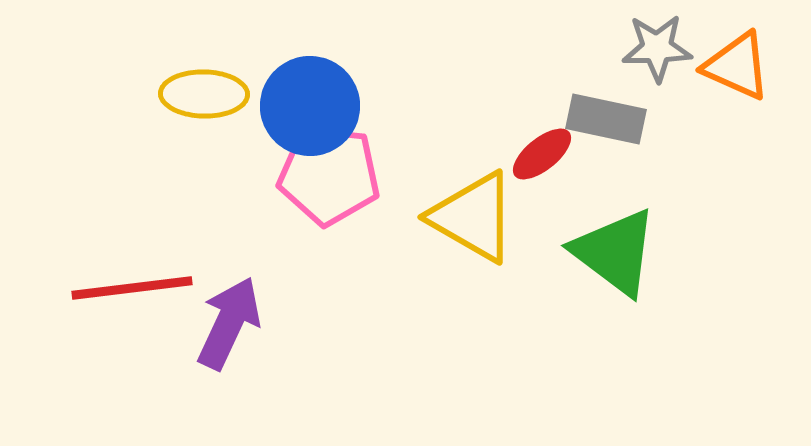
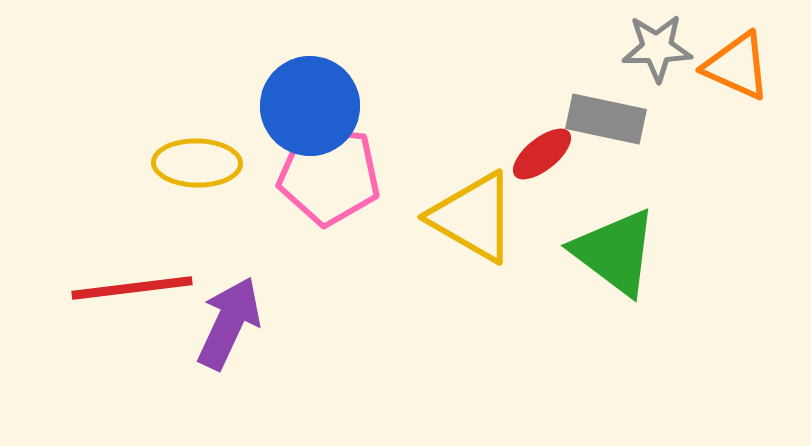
yellow ellipse: moved 7 px left, 69 px down
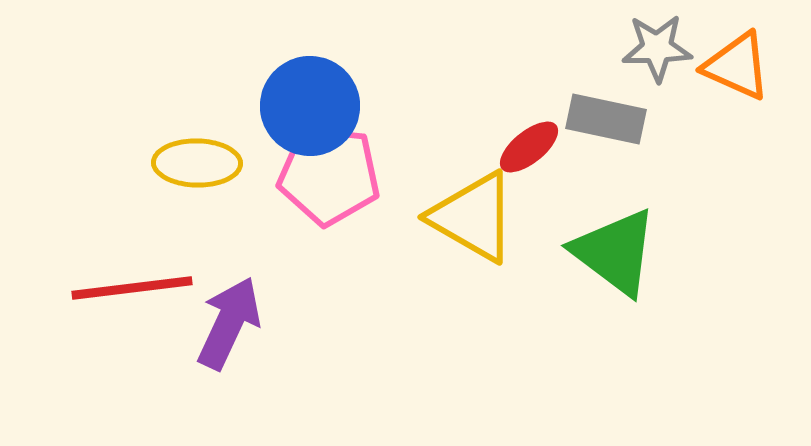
red ellipse: moved 13 px left, 7 px up
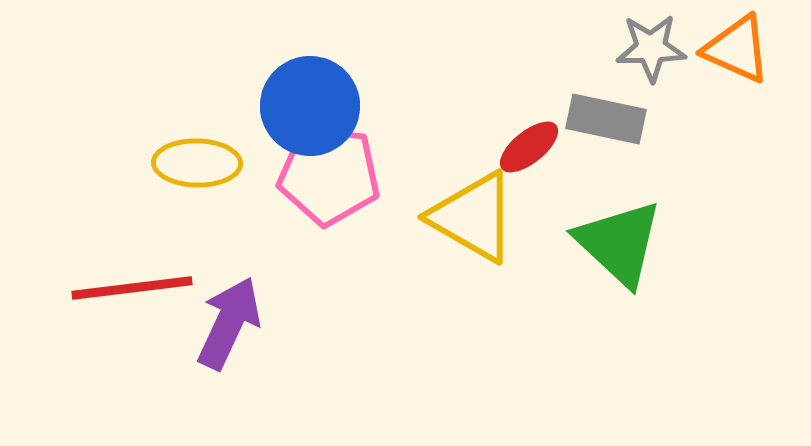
gray star: moved 6 px left
orange triangle: moved 17 px up
green triangle: moved 4 px right, 9 px up; rotated 6 degrees clockwise
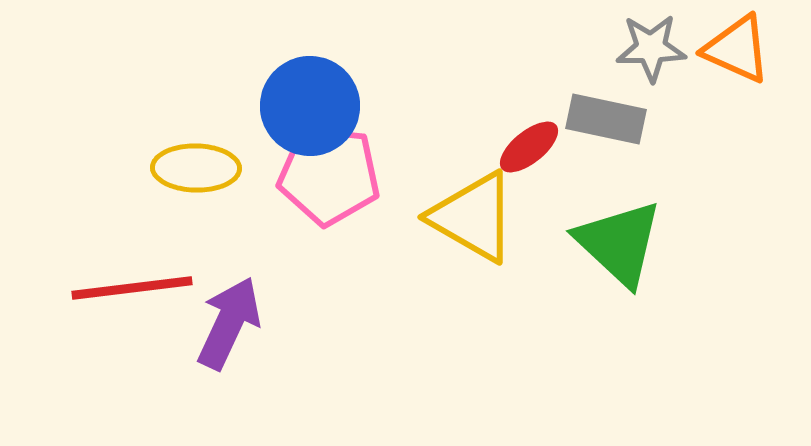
yellow ellipse: moved 1 px left, 5 px down
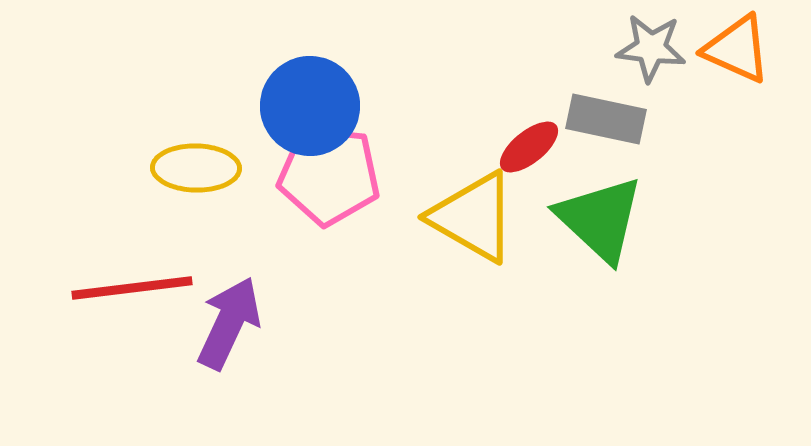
gray star: rotated 8 degrees clockwise
green triangle: moved 19 px left, 24 px up
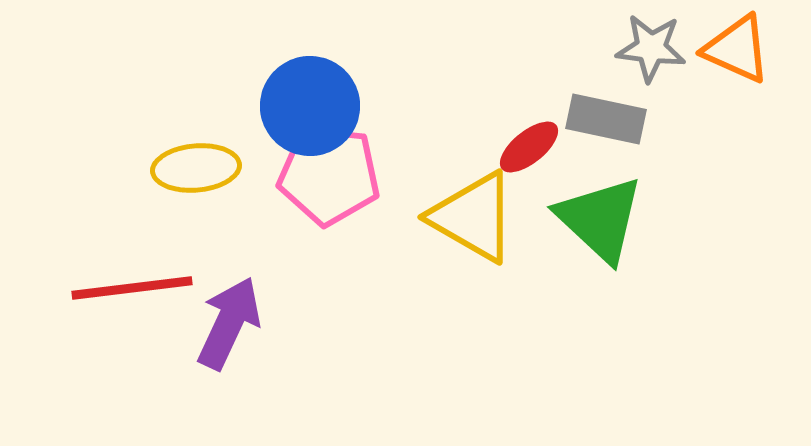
yellow ellipse: rotated 6 degrees counterclockwise
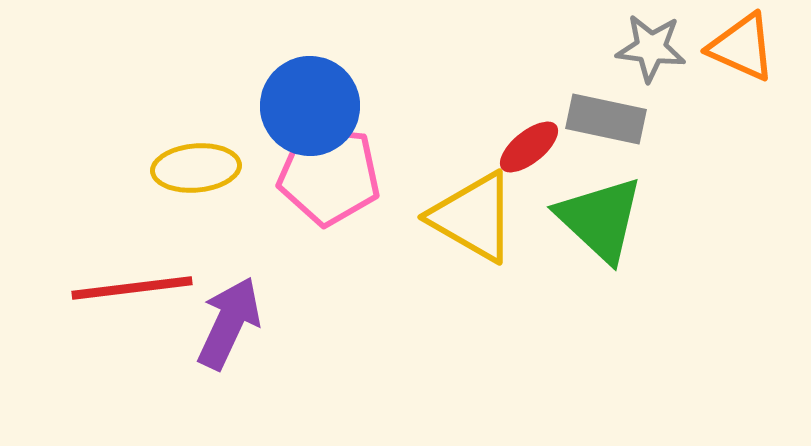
orange triangle: moved 5 px right, 2 px up
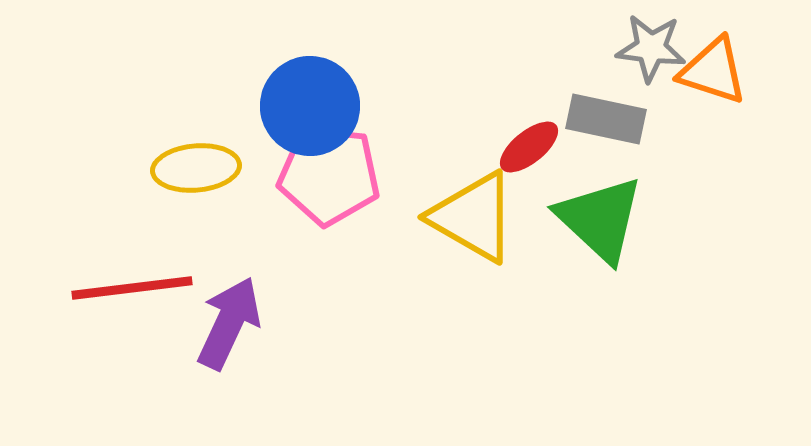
orange triangle: moved 29 px left, 24 px down; rotated 6 degrees counterclockwise
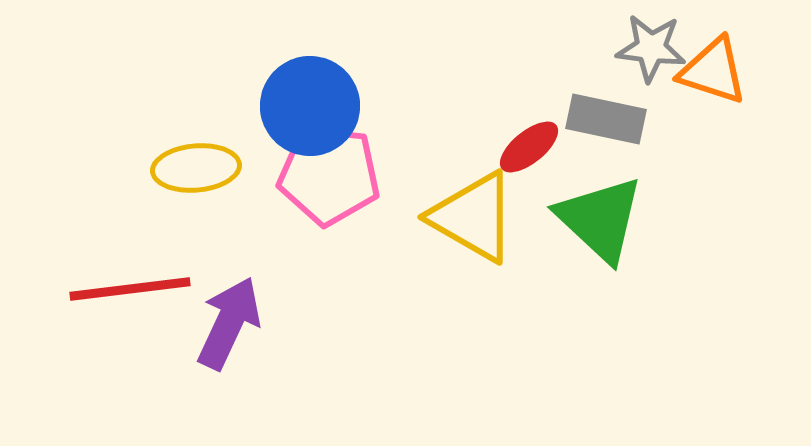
red line: moved 2 px left, 1 px down
